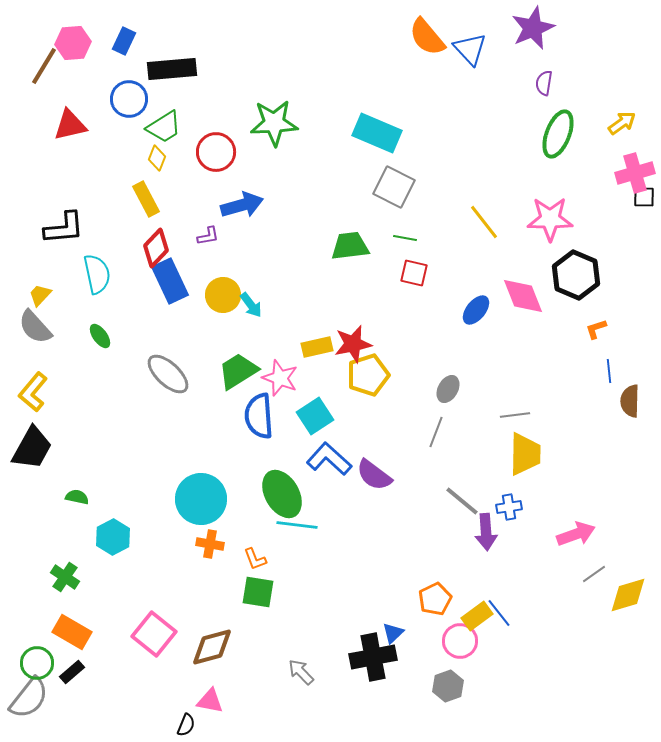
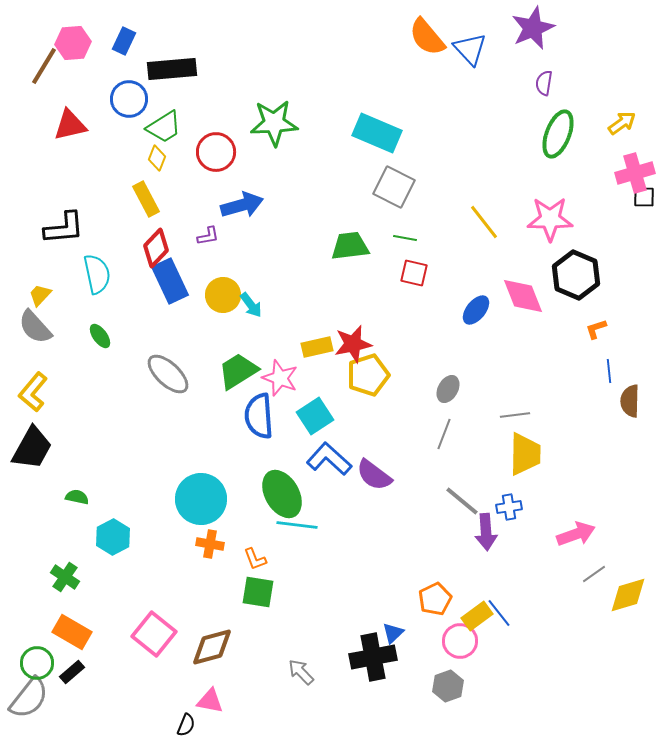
gray line at (436, 432): moved 8 px right, 2 px down
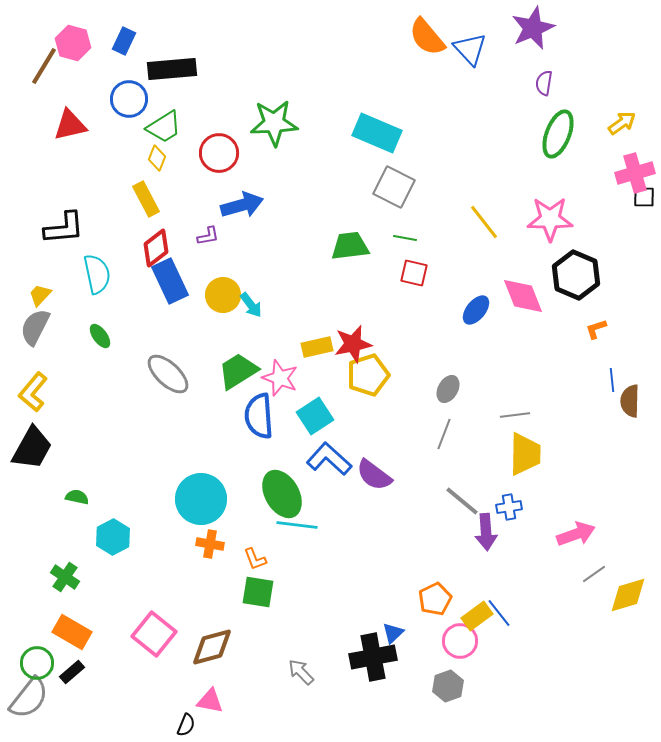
pink hexagon at (73, 43): rotated 20 degrees clockwise
red circle at (216, 152): moved 3 px right, 1 px down
red diamond at (156, 248): rotated 9 degrees clockwise
gray semicircle at (35, 327): rotated 69 degrees clockwise
blue line at (609, 371): moved 3 px right, 9 px down
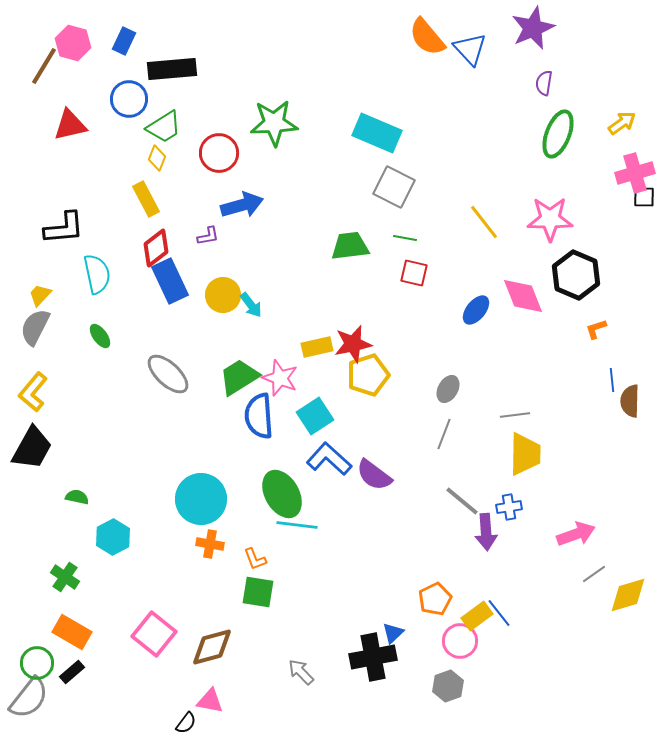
green trapezoid at (238, 371): moved 1 px right, 6 px down
black semicircle at (186, 725): moved 2 px up; rotated 15 degrees clockwise
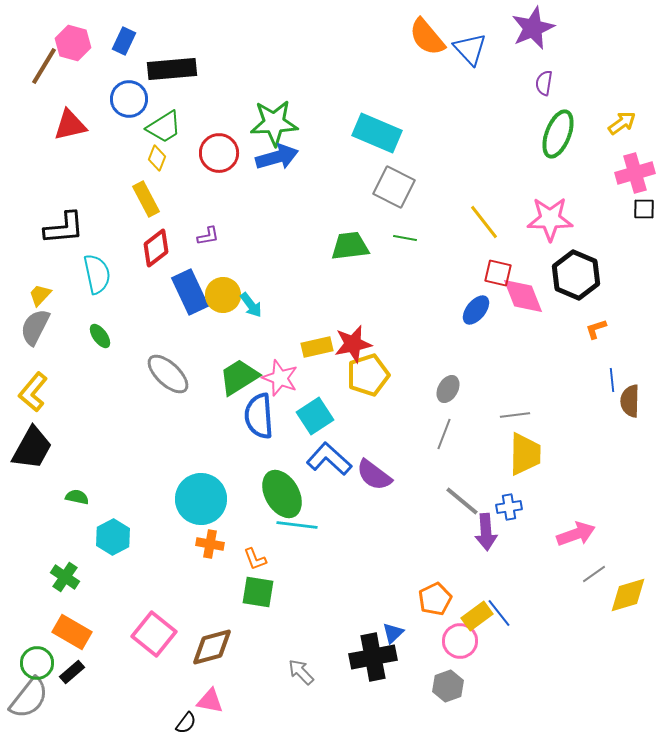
black square at (644, 197): moved 12 px down
blue arrow at (242, 205): moved 35 px right, 48 px up
red square at (414, 273): moved 84 px right
blue rectangle at (170, 281): moved 20 px right, 11 px down
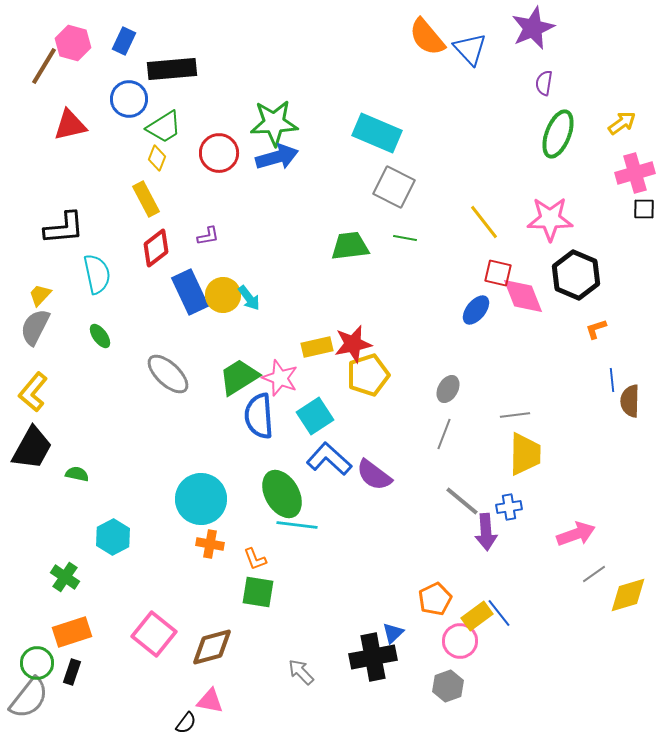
cyan arrow at (251, 305): moved 2 px left, 7 px up
green semicircle at (77, 497): moved 23 px up
orange rectangle at (72, 632): rotated 48 degrees counterclockwise
black rectangle at (72, 672): rotated 30 degrees counterclockwise
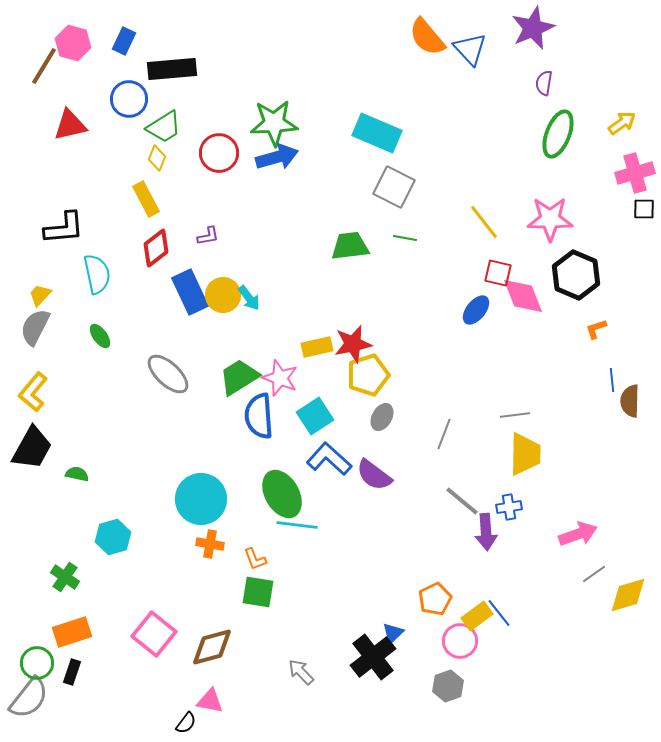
gray ellipse at (448, 389): moved 66 px left, 28 px down
pink arrow at (576, 534): moved 2 px right
cyan hexagon at (113, 537): rotated 12 degrees clockwise
black cross at (373, 657): rotated 27 degrees counterclockwise
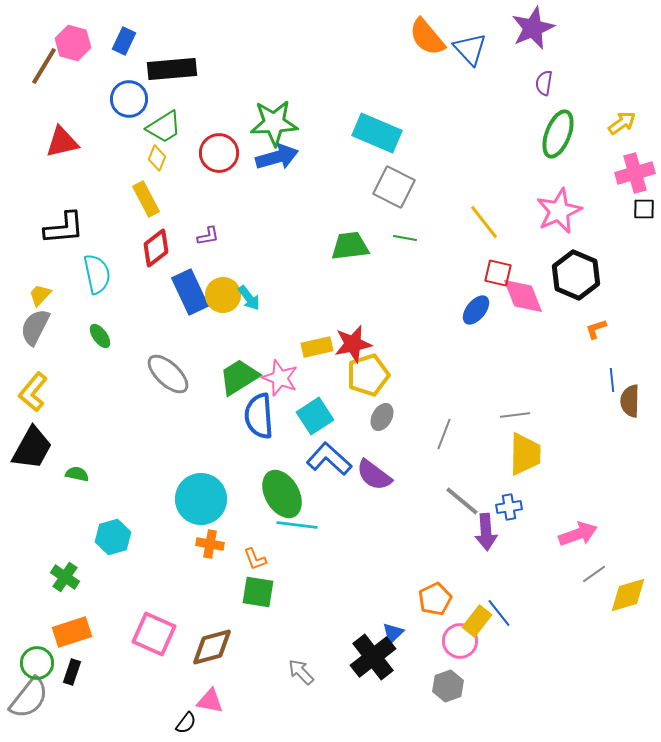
red triangle at (70, 125): moved 8 px left, 17 px down
pink star at (550, 219): moved 9 px right, 8 px up; rotated 24 degrees counterclockwise
yellow rectangle at (477, 616): moved 5 px down; rotated 16 degrees counterclockwise
pink square at (154, 634): rotated 15 degrees counterclockwise
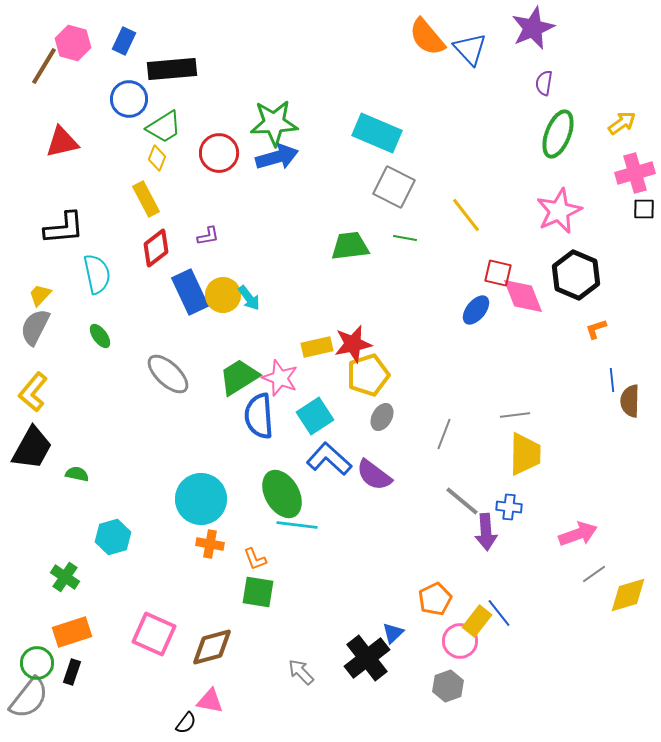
yellow line at (484, 222): moved 18 px left, 7 px up
blue cross at (509, 507): rotated 15 degrees clockwise
black cross at (373, 657): moved 6 px left, 1 px down
